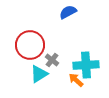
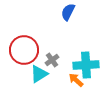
blue semicircle: rotated 36 degrees counterclockwise
red circle: moved 6 px left, 5 px down
gray cross: rotated 16 degrees clockwise
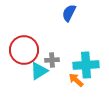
blue semicircle: moved 1 px right, 1 px down
gray cross: rotated 32 degrees clockwise
cyan triangle: moved 3 px up
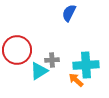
red circle: moved 7 px left
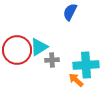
blue semicircle: moved 1 px right, 1 px up
cyan triangle: moved 24 px up
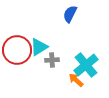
blue semicircle: moved 2 px down
cyan cross: rotated 35 degrees counterclockwise
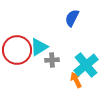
blue semicircle: moved 2 px right, 4 px down
orange arrow: rotated 21 degrees clockwise
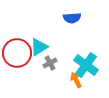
blue semicircle: rotated 120 degrees counterclockwise
red circle: moved 3 px down
gray cross: moved 2 px left, 3 px down; rotated 24 degrees counterclockwise
cyan cross: rotated 15 degrees counterclockwise
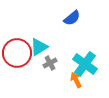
blue semicircle: rotated 36 degrees counterclockwise
cyan cross: moved 1 px left, 1 px up
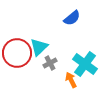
cyan triangle: rotated 12 degrees counterclockwise
orange arrow: moved 5 px left
